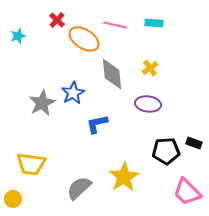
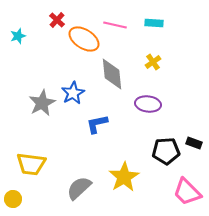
yellow cross: moved 3 px right, 6 px up
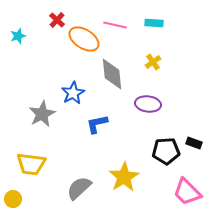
gray star: moved 11 px down
